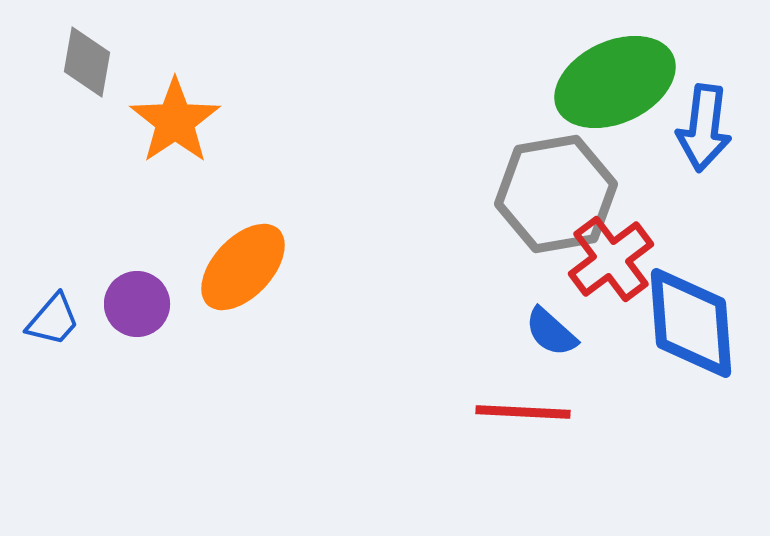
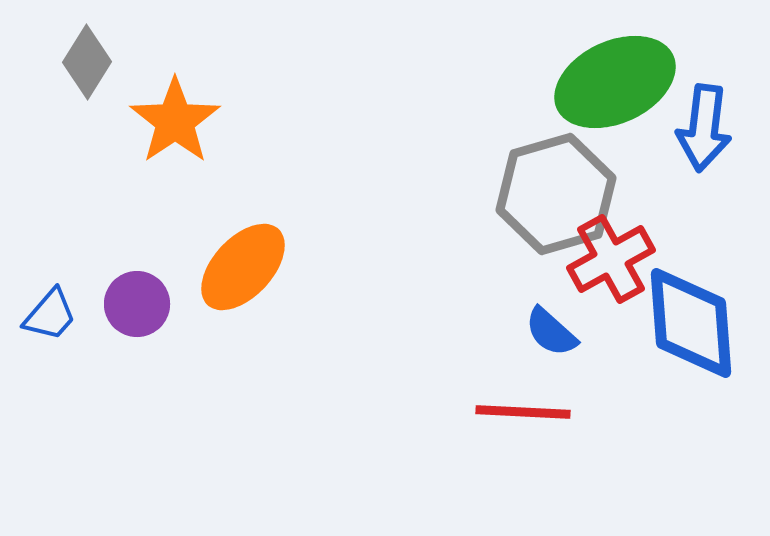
gray diamond: rotated 22 degrees clockwise
gray hexagon: rotated 6 degrees counterclockwise
red cross: rotated 8 degrees clockwise
blue trapezoid: moved 3 px left, 5 px up
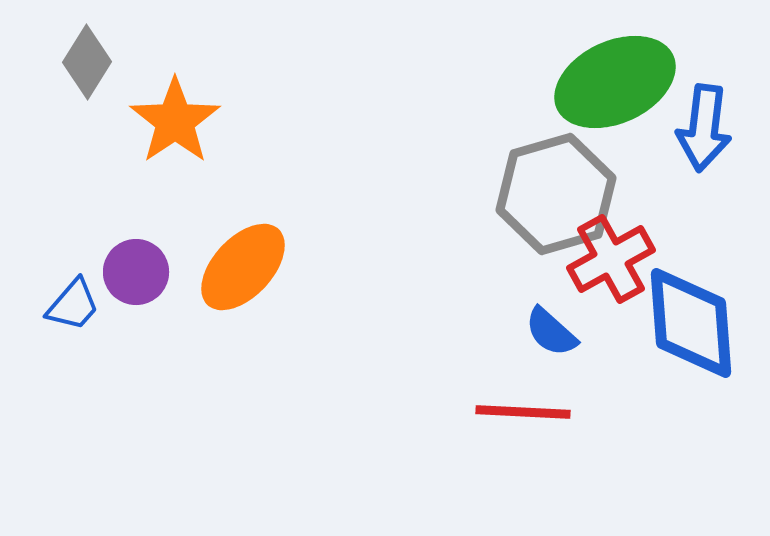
purple circle: moved 1 px left, 32 px up
blue trapezoid: moved 23 px right, 10 px up
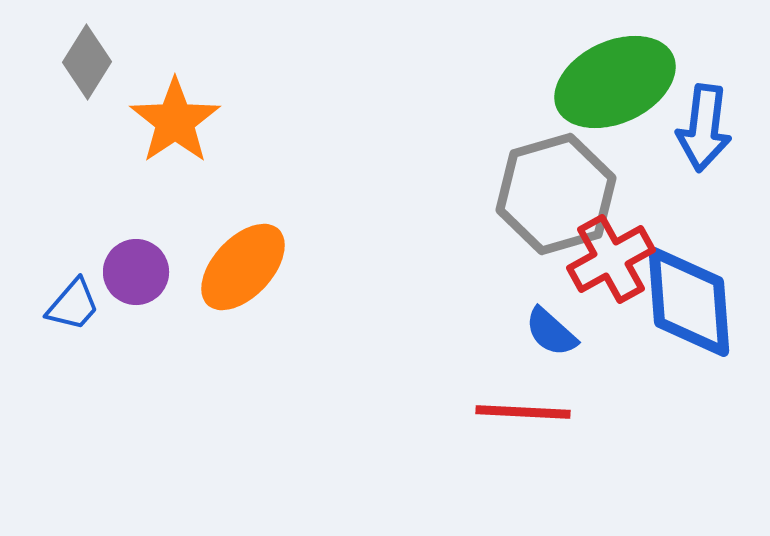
blue diamond: moved 2 px left, 21 px up
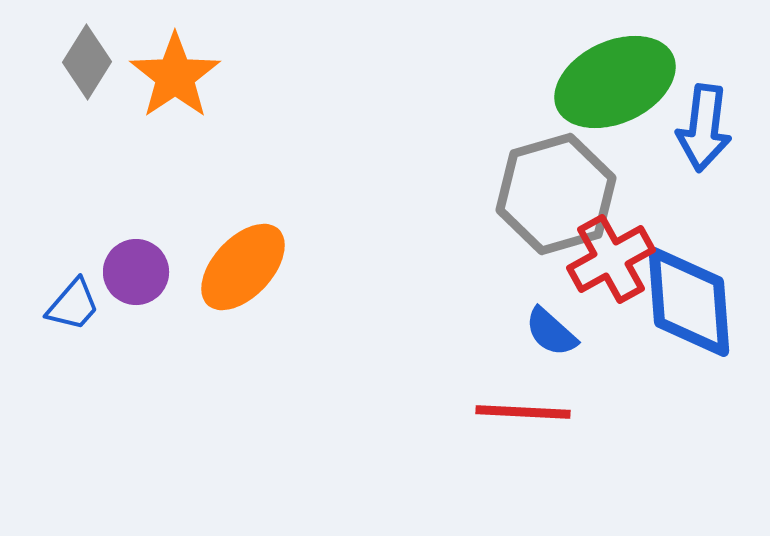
orange star: moved 45 px up
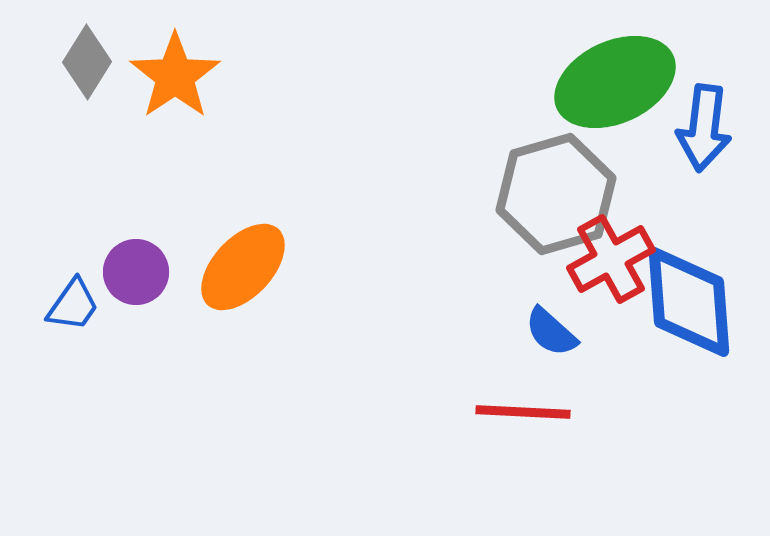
blue trapezoid: rotated 6 degrees counterclockwise
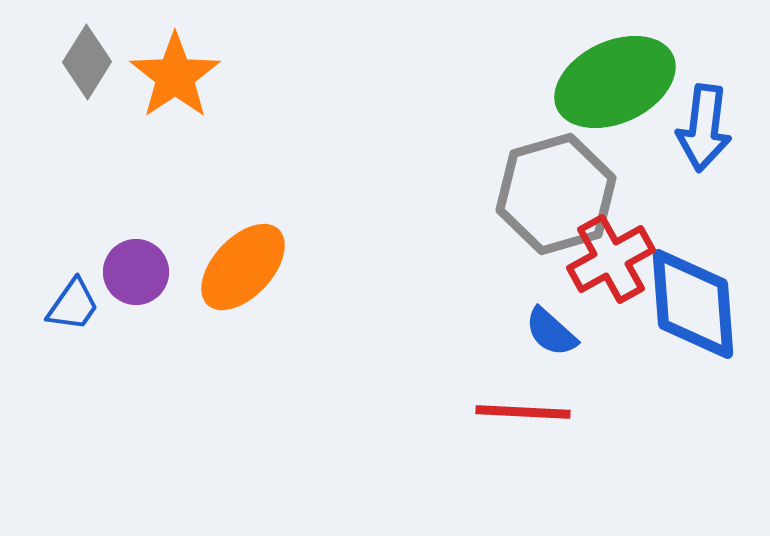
blue diamond: moved 4 px right, 2 px down
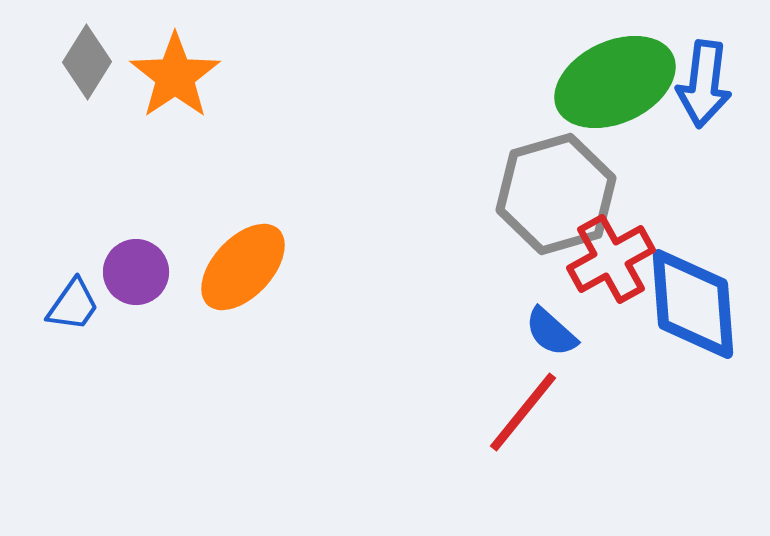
blue arrow: moved 44 px up
red line: rotated 54 degrees counterclockwise
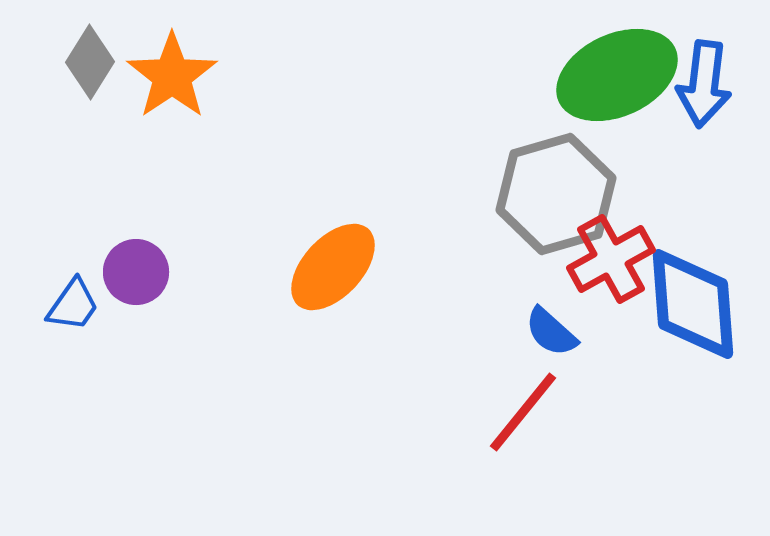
gray diamond: moved 3 px right
orange star: moved 3 px left
green ellipse: moved 2 px right, 7 px up
orange ellipse: moved 90 px right
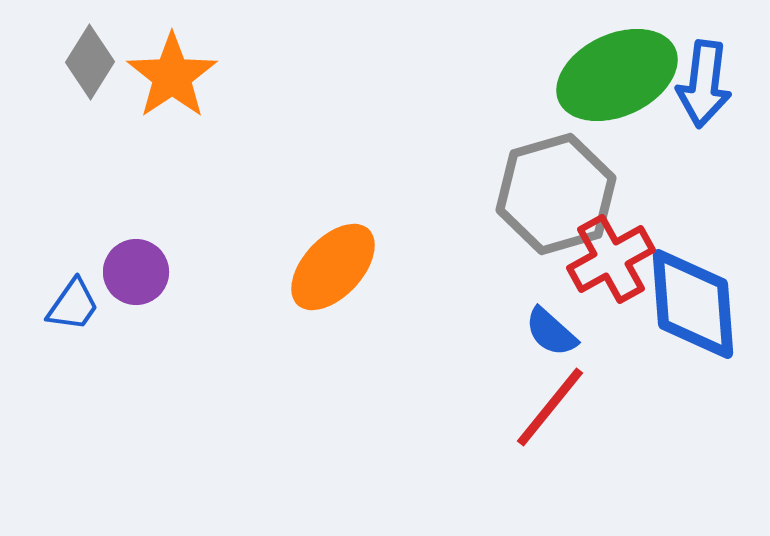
red line: moved 27 px right, 5 px up
